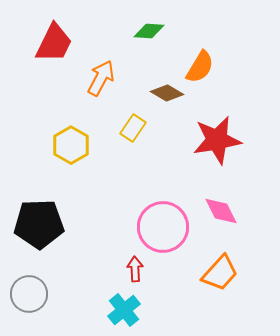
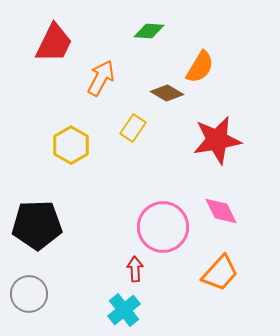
black pentagon: moved 2 px left, 1 px down
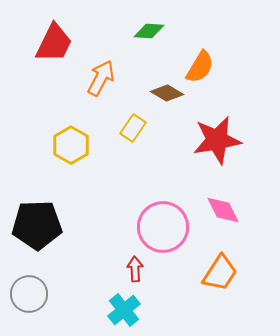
pink diamond: moved 2 px right, 1 px up
orange trapezoid: rotated 9 degrees counterclockwise
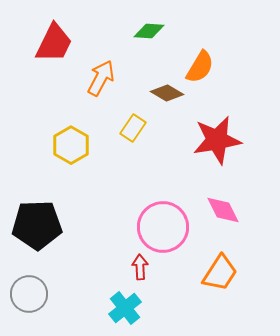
red arrow: moved 5 px right, 2 px up
cyan cross: moved 1 px right, 2 px up
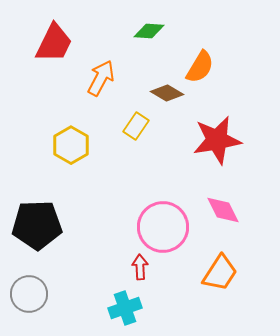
yellow rectangle: moved 3 px right, 2 px up
cyan cross: rotated 20 degrees clockwise
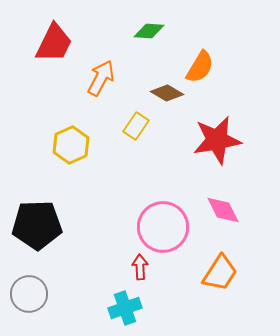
yellow hexagon: rotated 6 degrees clockwise
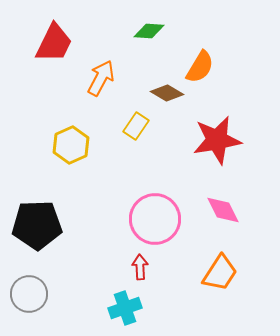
pink circle: moved 8 px left, 8 px up
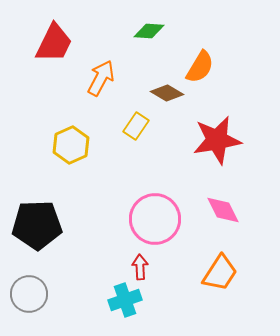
cyan cross: moved 8 px up
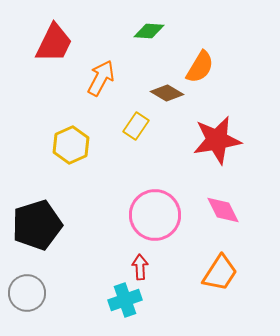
pink circle: moved 4 px up
black pentagon: rotated 15 degrees counterclockwise
gray circle: moved 2 px left, 1 px up
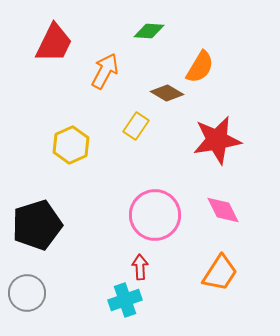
orange arrow: moved 4 px right, 7 px up
